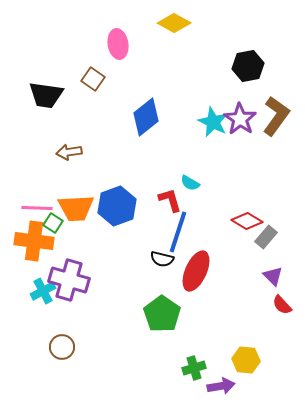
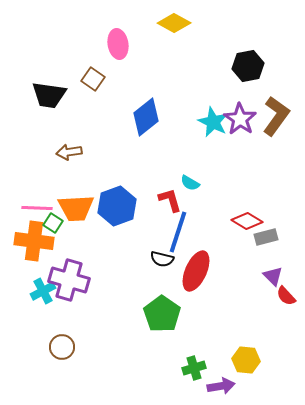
black trapezoid: moved 3 px right
gray rectangle: rotated 35 degrees clockwise
red semicircle: moved 4 px right, 9 px up
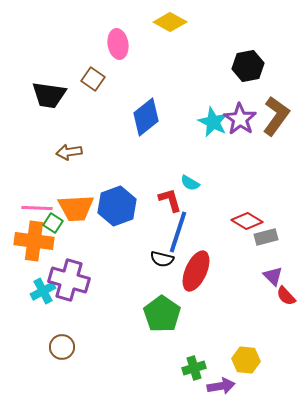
yellow diamond: moved 4 px left, 1 px up
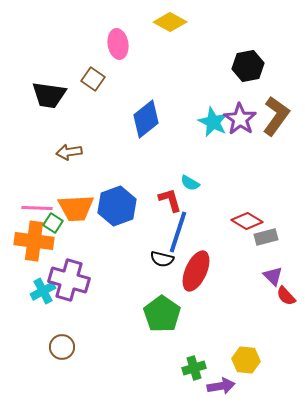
blue diamond: moved 2 px down
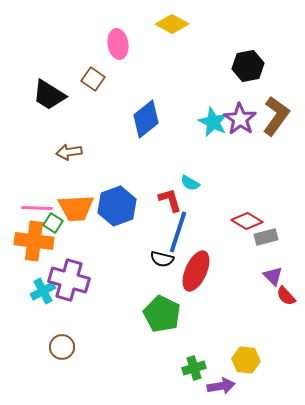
yellow diamond: moved 2 px right, 2 px down
black trapezoid: rotated 24 degrees clockwise
green pentagon: rotated 9 degrees counterclockwise
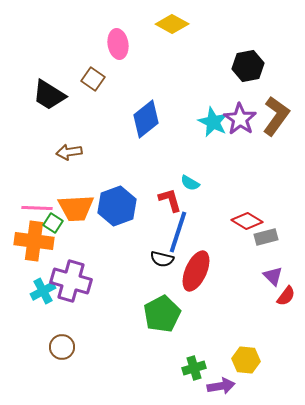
purple cross: moved 2 px right, 1 px down
red semicircle: rotated 100 degrees counterclockwise
green pentagon: rotated 18 degrees clockwise
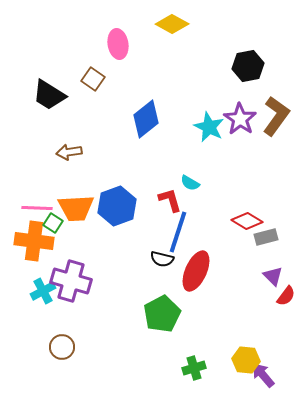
cyan star: moved 4 px left, 5 px down
purple arrow: moved 42 px right, 11 px up; rotated 120 degrees counterclockwise
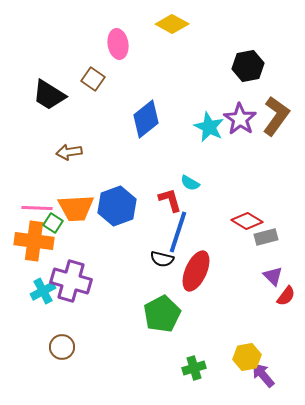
yellow hexagon: moved 1 px right, 3 px up; rotated 16 degrees counterclockwise
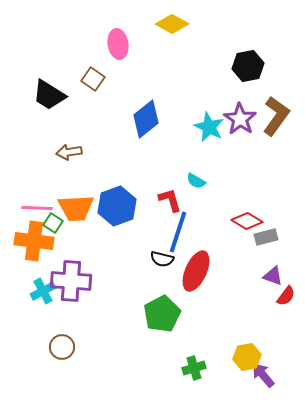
cyan semicircle: moved 6 px right, 2 px up
purple triangle: rotated 25 degrees counterclockwise
purple cross: rotated 12 degrees counterclockwise
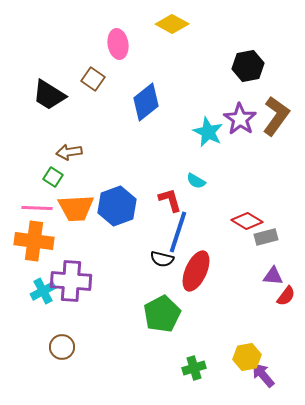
blue diamond: moved 17 px up
cyan star: moved 1 px left, 5 px down
green square: moved 46 px up
purple triangle: rotated 15 degrees counterclockwise
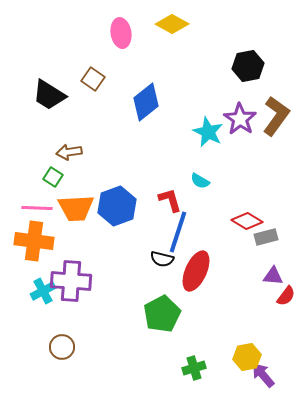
pink ellipse: moved 3 px right, 11 px up
cyan semicircle: moved 4 px right
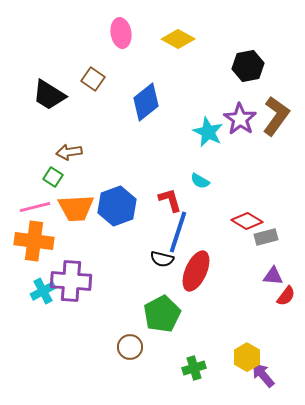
yellow diamond: moved 6 px right, 15 px down
pink line: moved 2 px left, 1 px up; rotated 16 degrees counterclockwise
brown circle: moved 68 px right
yellow hexagon: rotated 20 degrees counterclockwise
